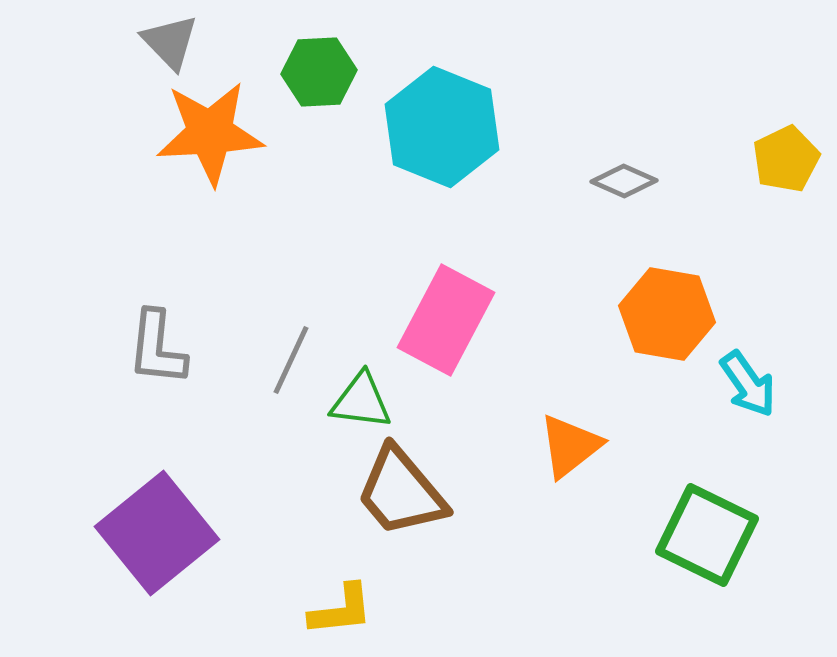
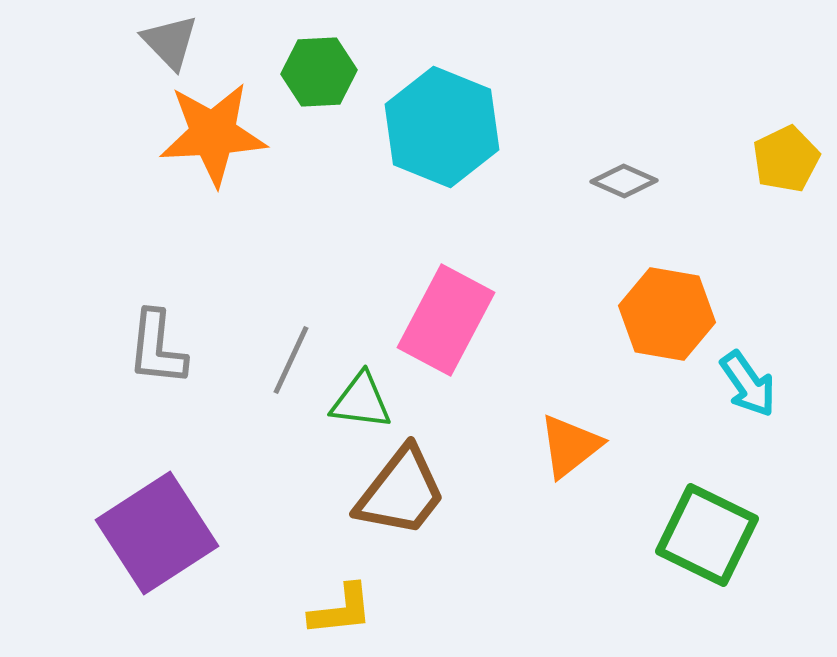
orange star: moved 3 px right, 1 px down
brown trapezoid: rotated 102 degrees counterclockwise
purple square: rotated 6 degrees clockwise
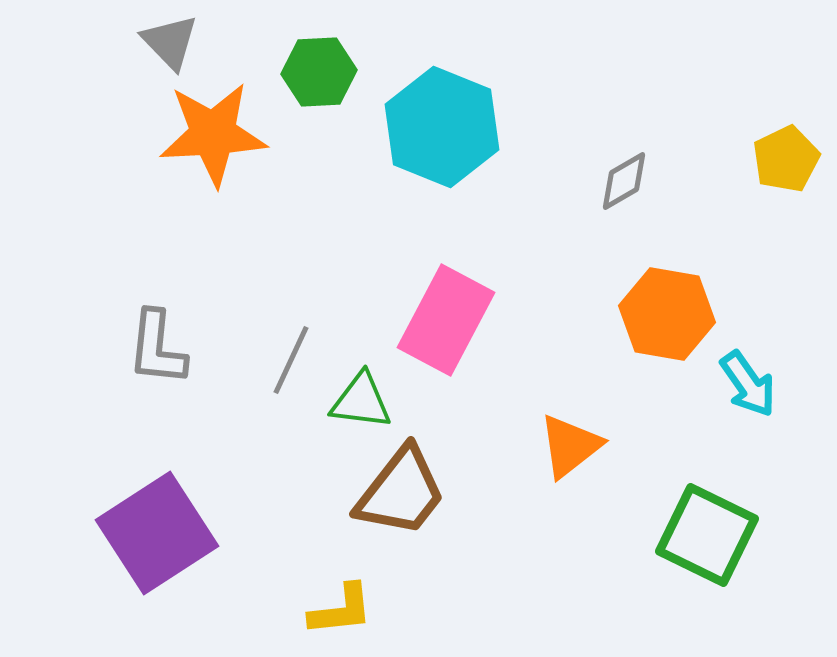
gray diamond: rotated 54 degrees counterclockwise
